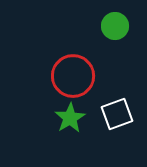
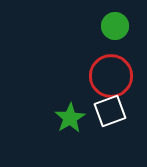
red circle: moved 38 px right
white square: moved 7 px left, 3 px up
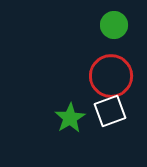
green circle: moved 1 px left, 1 px up
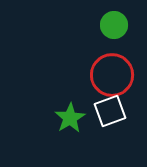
red circle: moved 1 px right, 1 px up
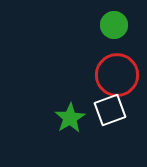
red circle: moved 5 px right
white square: moved 1 px up
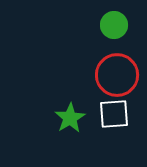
white square: moved 4 px right, 4 px down; rotated 16 degrees clockwise
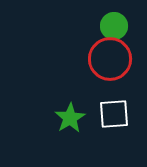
green circle: moved 1 px down
red circle: moved 7 px left, 16 px up
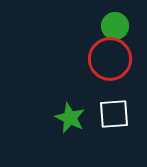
green circle: moved 1 px right
green star: rotated 16 degrees counterclockwise
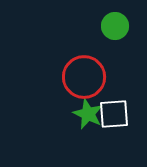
red circle: moved 26 px left, 18 px down
green star: moved 18 px right, 4 px up
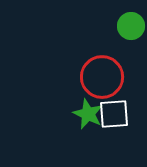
green circle: moved 16 px right
red circle: moved 18 px right
